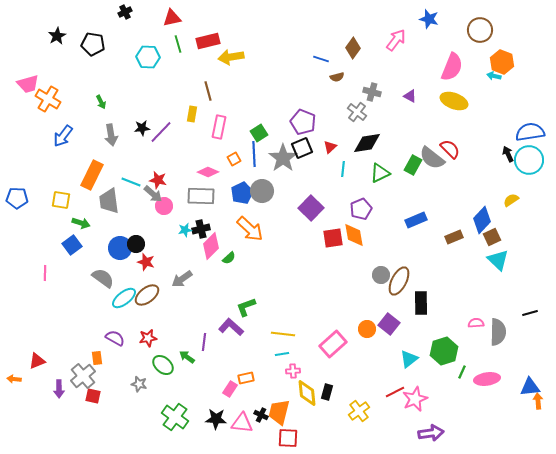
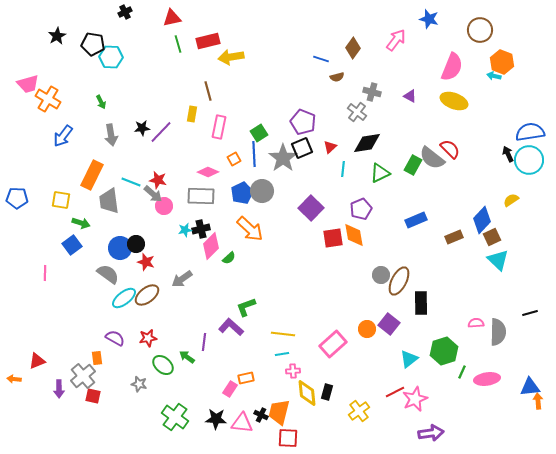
cyan hexagon at (148, 57): moved 37 px left
gray semicircle at (103, 278): moved 5 px right, 4 px up
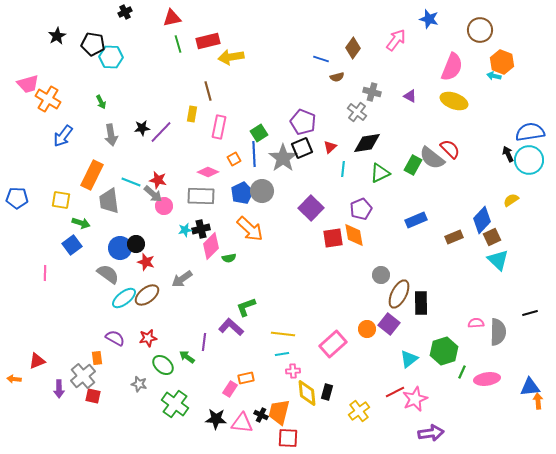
green semicircle at (229, 258): rotated 32 degrees clockwise
brown ellipse at (399, 281): moved 13 px down
green cross at (175, 417): moved 13 px up
